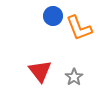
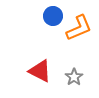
orange L-shape: rotated 92 degrees counterclockwise
red triangle: rotated 25 degrees counterclockwise
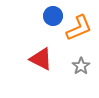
red triangle: moved 1 px right, 12 px up
gray star: moved 7 px right, 11 px up
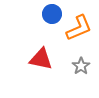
blue circle: moved 1 px left, 2 px up
red triangle: rotated 15 degrees counterclockwise
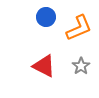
blue circle: moved 6 px left, 3 px down
red triangle: moved 3 px right, 7 px down; rotated 15 degrees clockwise
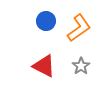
blue circle: moved 4 px down
orange L-shape: rotated 12 degrees counterclockwise
